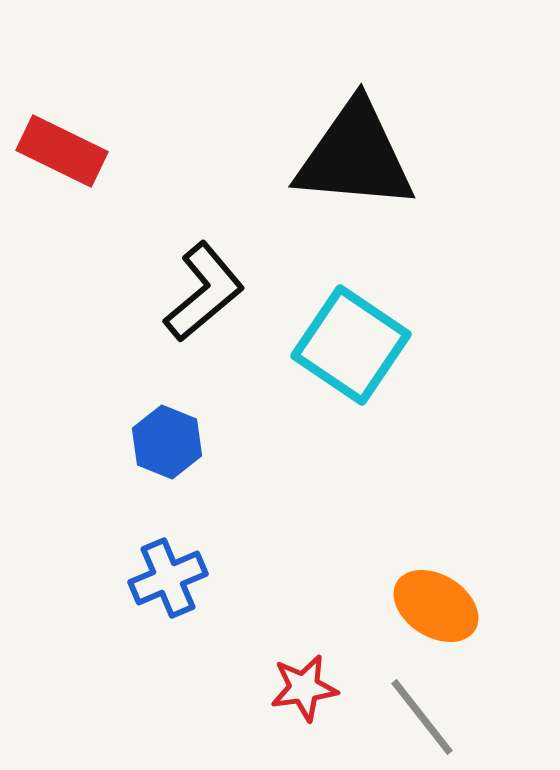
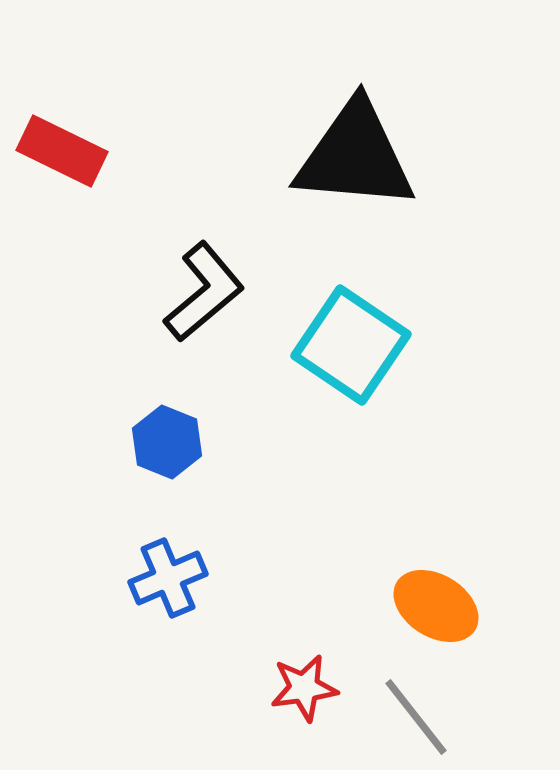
gray line: moved 6 px left
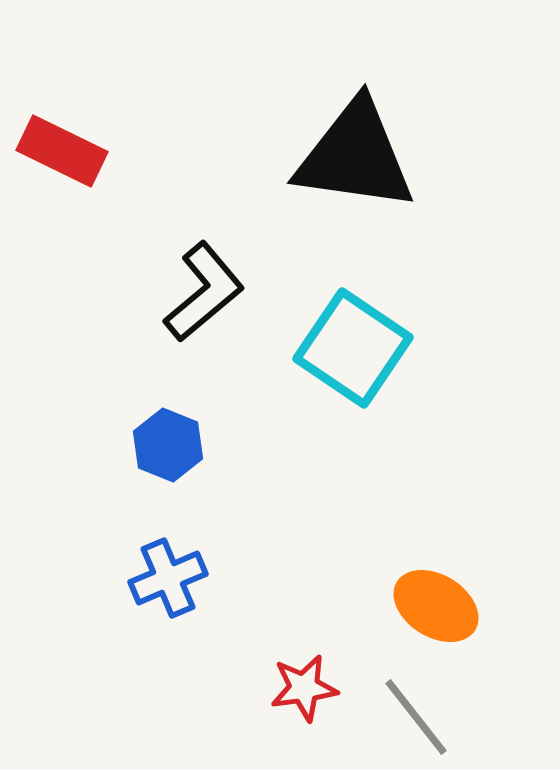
black triangle: rotated 3 degrees clockwise
cyan square: moved 2 px right, 3 px down
blue hexagon: moved 1 px right, 3 px down
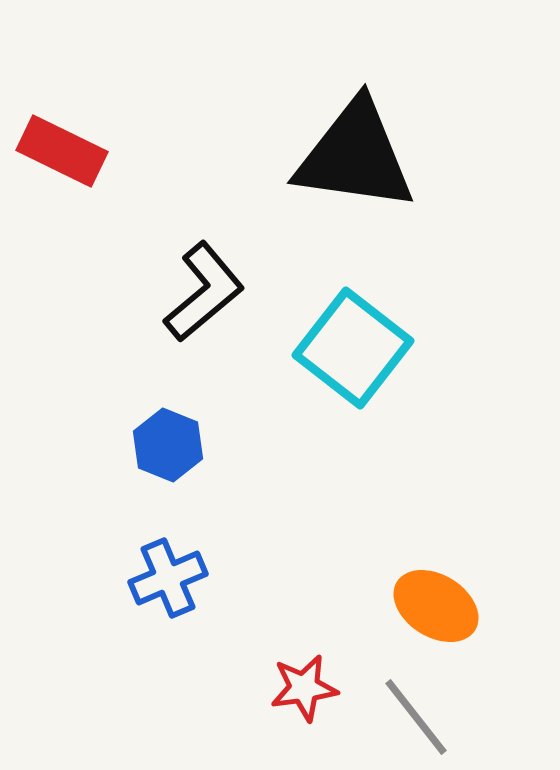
cyan square: rotated 4 degrees clockwise
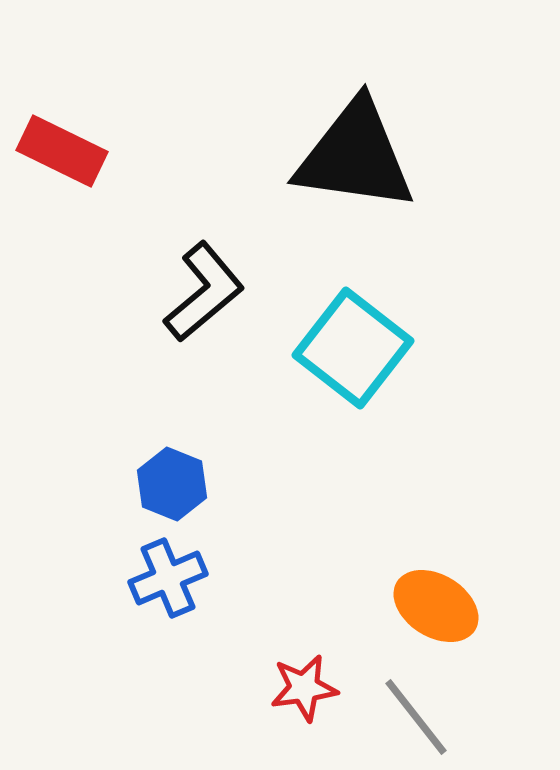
blue hexagon: moved 4 px right, 39 px down
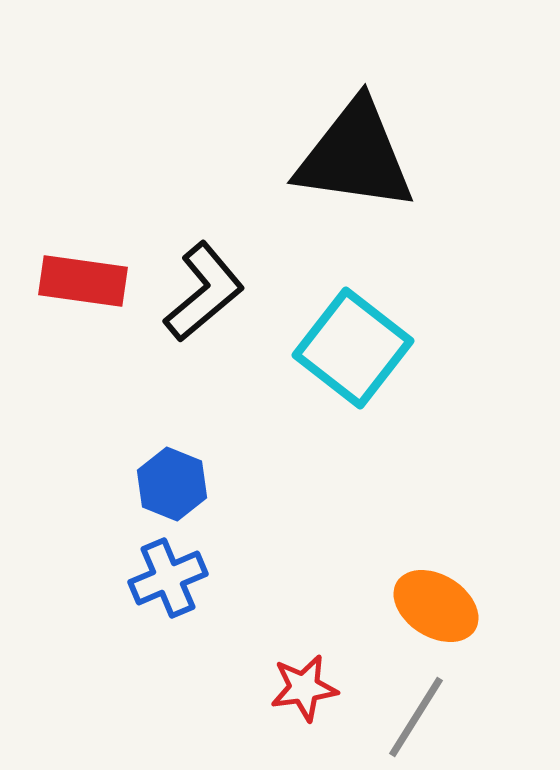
red rectangle: moved 21 px right, 130 px down; rotated 18 degrees counterclockwise
gray line: rotated 70 degrees clockwise
